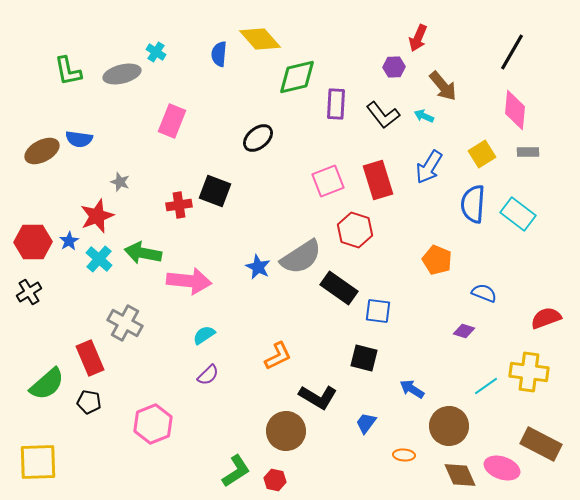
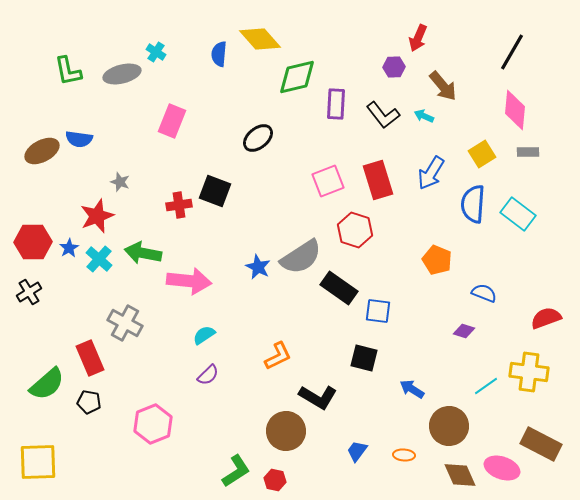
blue arrow at (429, 167): moved 2 px right, 6 px down
blue star at (69, 241): moved 7 px down
blue trapezoid at (366, 423): moved 9 px left, 28 px down
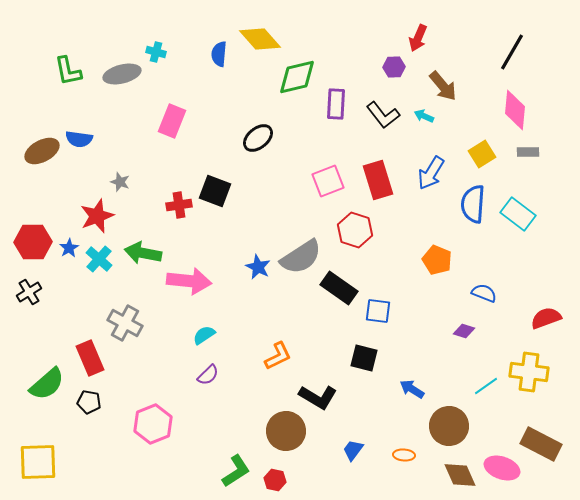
cyan cross at (156, 52): rotated 18 degrees counterclockwise
blue trapezoid at (357, 451): moved 4 px left, 1 px up
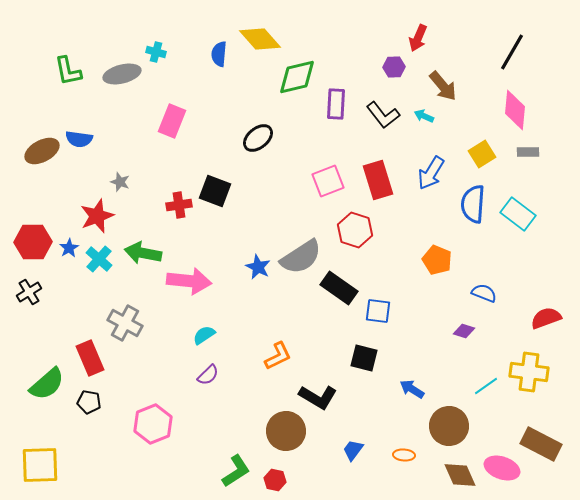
yellow square at (38, 462): moved 2 px right, 3 px down
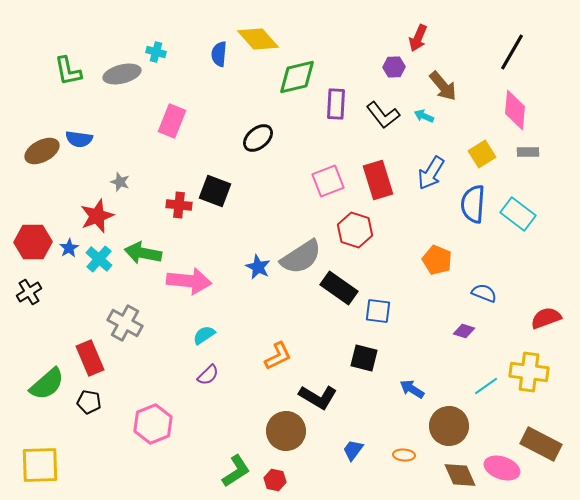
yellow diamond at (260, 39): moved 2 px left
red cross at (179, 205): rotated 15 degrees clockwise
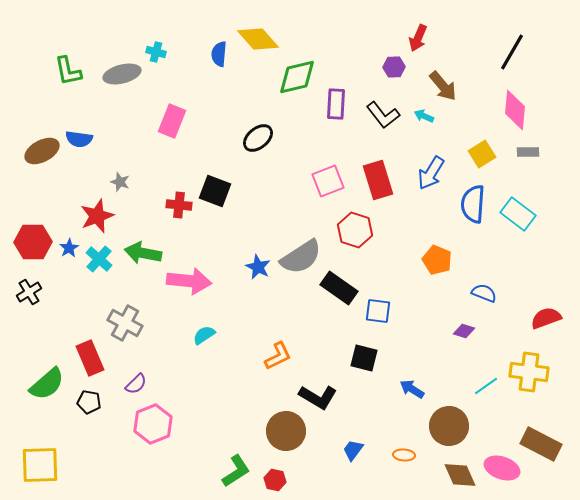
purple semicircle at (208, 375): moved 72 px left, 9 px down
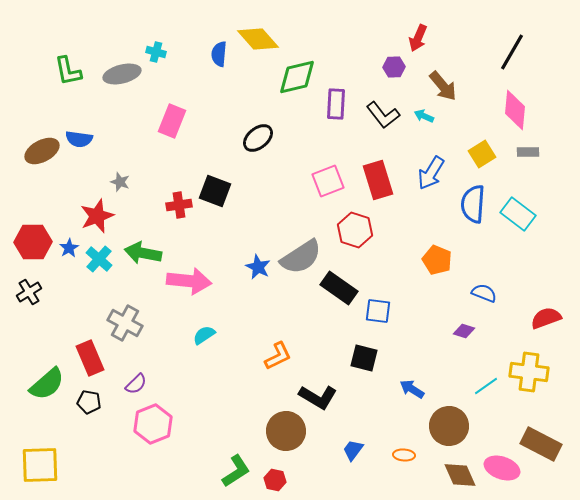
red cross at (179, 205): rotated 15 degrees counterclockwise
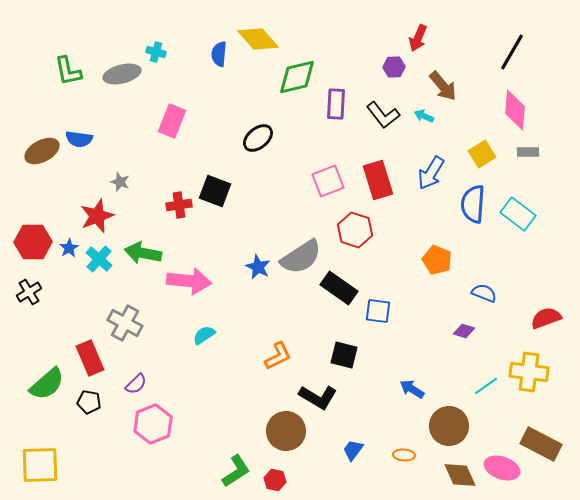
black square at (364, 358): moved 20 px left, 3 px up
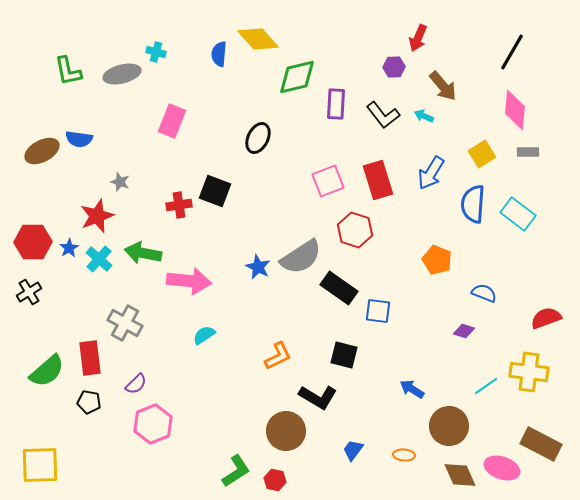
black ellipse at (258, 138): rotated 24 degrees counterclockwise
red rectangle at (90, 358): rotated 16 degrees clockwise
green semicircle at (47, 384): moved 13 px up
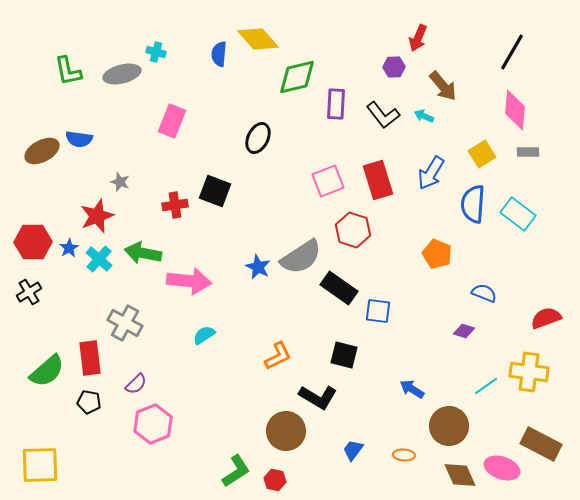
red cross at (179, 205): moved 4 px left
red hexagon at (355, 230): moved 2 px left
orange pentagon at (437, 260): moved 6 px up
